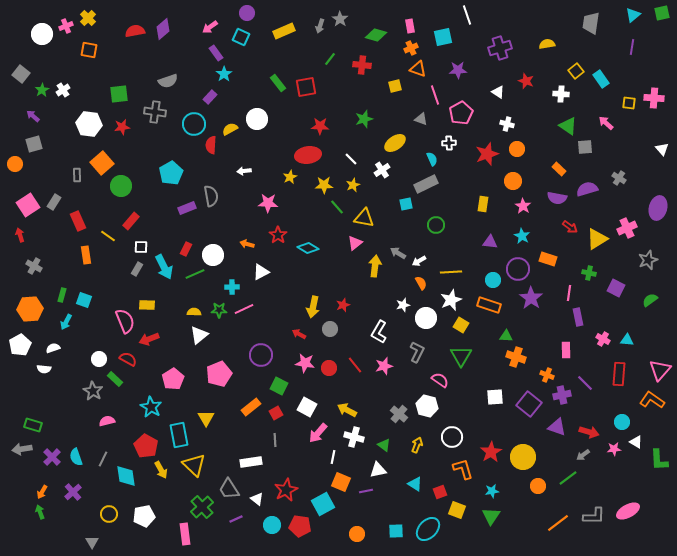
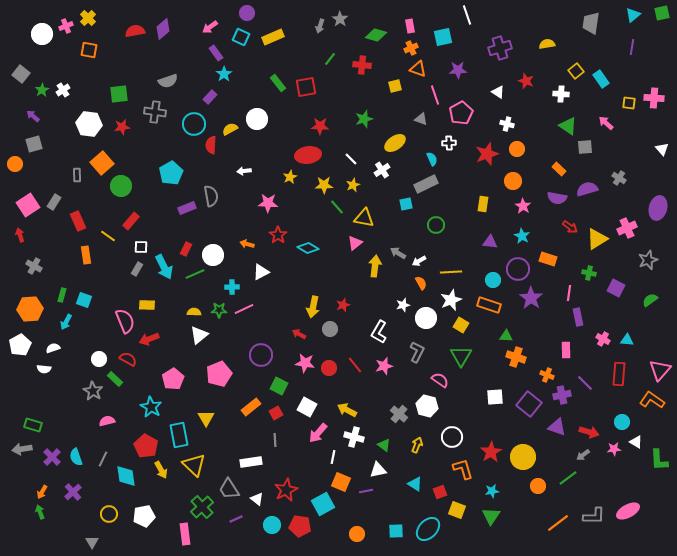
yellow rectangle at (284, 31): moved 11 px left, 6 px down
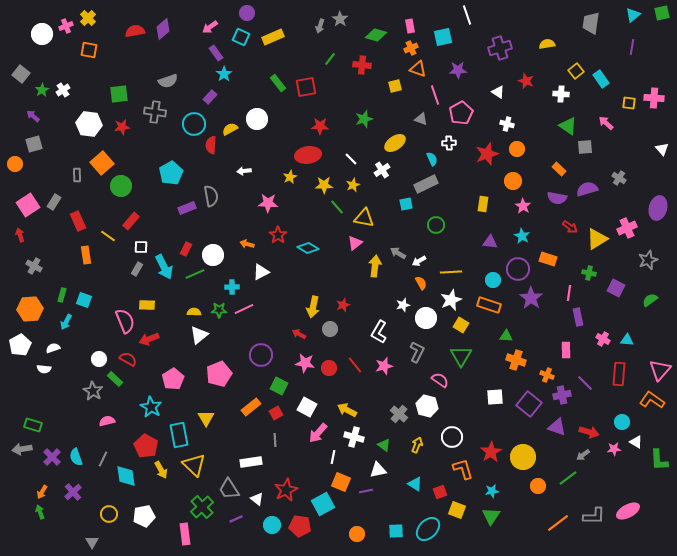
orange cross at (516, 357): moved 3 px down
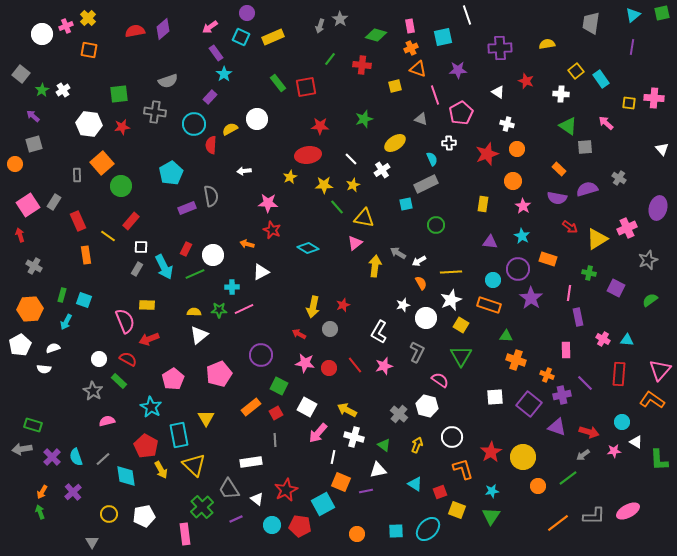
purple cross at (500, 48): rotated 15 degrees clockwise
red star at (278, 235): moved 6 px left, 5 px up; rotated 12 degrees counterclockwise
green rectangle at (115, 379): moved 4 px right, 2 px down
pink star at (614, 449): moved 2 px down
gray line at (103, 459): rotated 21 degrees clockwise
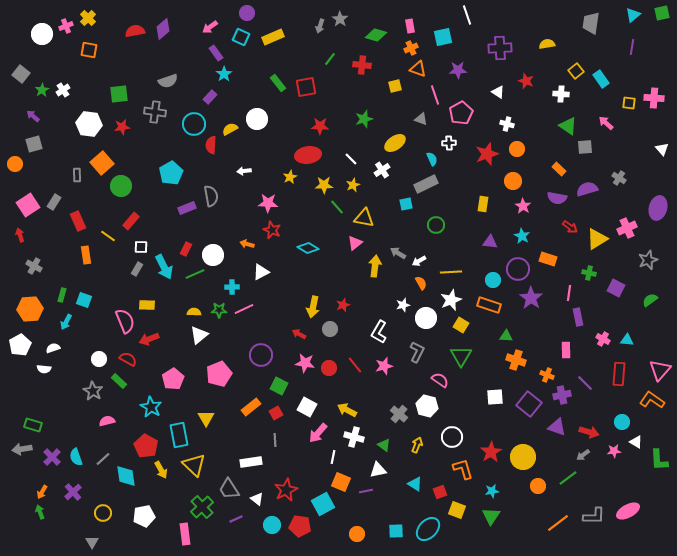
yellow circle at (109, 514): moved 6 px left, 1 px up
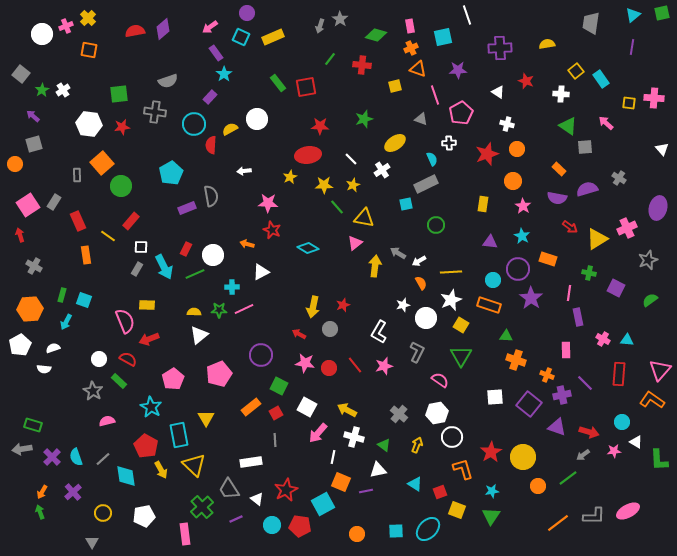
white hexagon at (427, 406): moved 10 px right, 7 px down; rotated 25 degrees counterclockwise
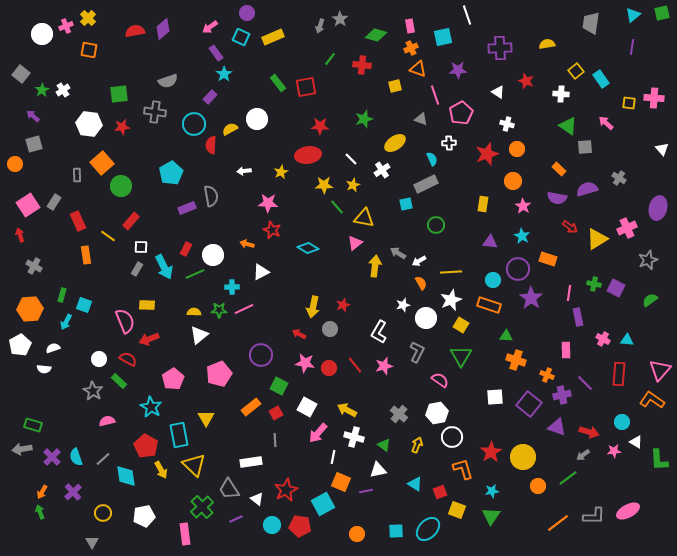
yellow star at (290, 177): moved 9 px left, 5 px up
green cross at (589, 273): moved 5 px right, 11 px down
cyan square at (84, 300): moved 5 px down
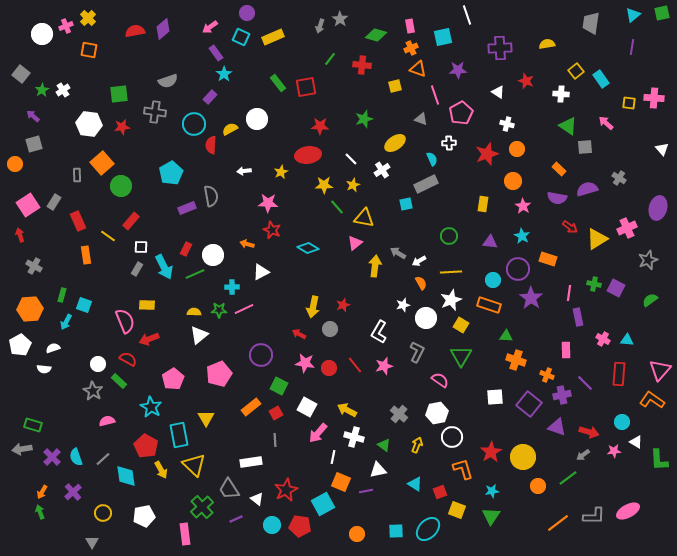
green circle at (436, 225): moved 13 px right, 11 px down
white circle at (99, 359): moved 1 px left, 5 px down
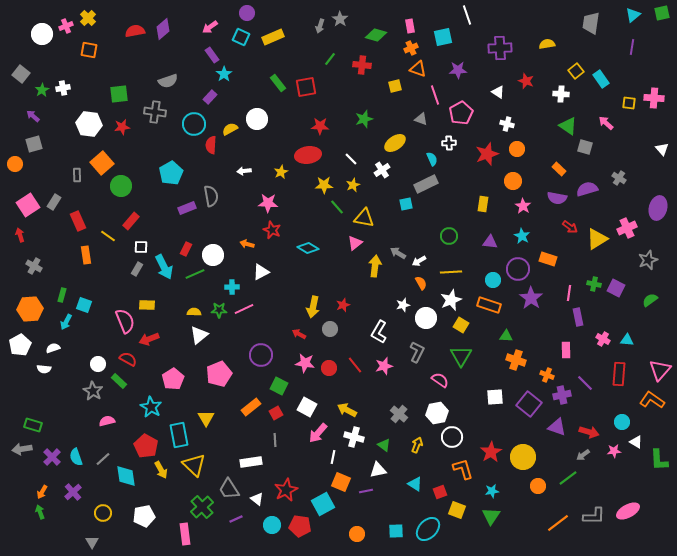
purple rectangle at (216, 53): moved 4 px left, 2 px down
white cross at (63, 90): moved 2 px up; rotated 24 degrees clockwise
gray square at (585, 147): rotated 21 degrees clockwise
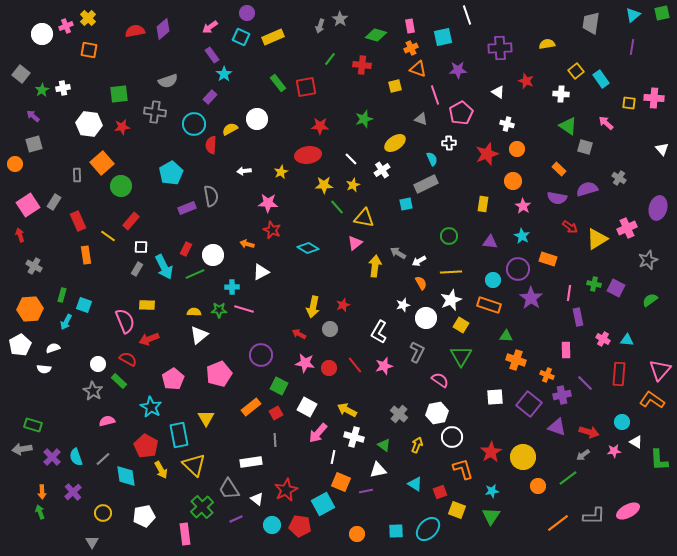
pink line at (244, 309): rotated 42 degrees clockwise
orange arrow at (42, 492): rotated 32 degrees counterclockwise
